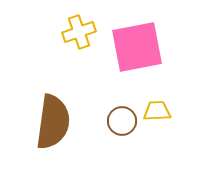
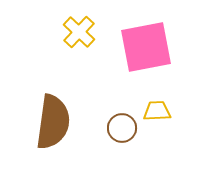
yellow cross: rotated 28 degrees counterclockwise
pink square: moved 9 px right
brown circle: moved 7 px down
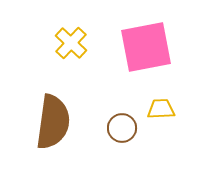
yellow cross: moved 8 px left, 11 px down
yellow trapezoid: moved 4 px right, 2 px up
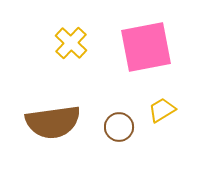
yellow trapezoid: moved 1 px right, 1 px down; rotated 28 degrees counterclockwise
brown semicircle: rotated 74 degrees clockwise
brown circle: moved 3 px left, 1 px up
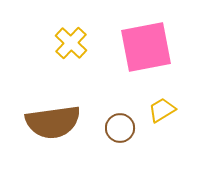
brown circle: moved 1 px right, 1 px down
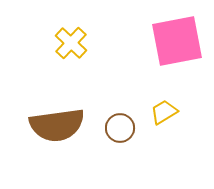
pink square: moved 31 px right, 6 px up
yellow trapezoid: moved 2 px right, 2 px down
brown semicircle: moved 4 px right, 3 px down
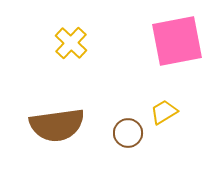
brown circle: moved 8 px right, 5 px down
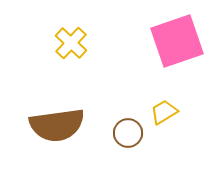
pink square: rotated 8 degrees counterclockwise
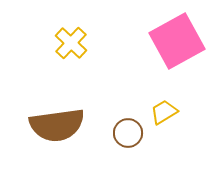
pink square: rotated 10 degrees counterclockwise
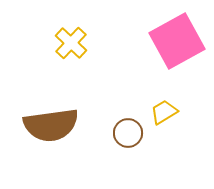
brown semicircle: moved 6 px left
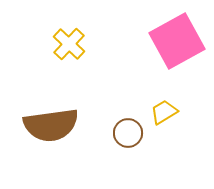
yellow cross: moved 2 px left, 1 px down
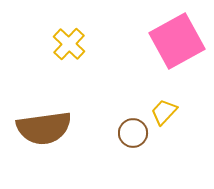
yellow trapezoid: rotated 16 degrees counterclockwise
brown semicircle: moved 7 px left, 3 px down
brown circle: moved 5 px right
